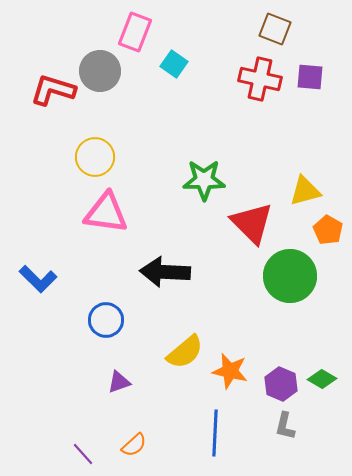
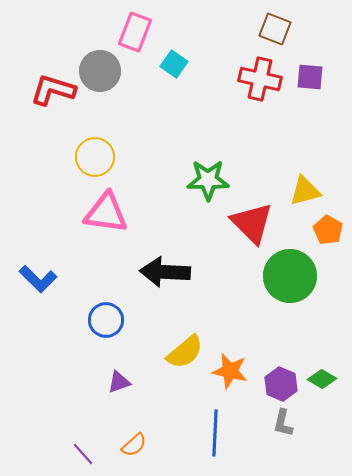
green star: moved 4 px right
gray L-shape: moved 2 px left, 3 px up
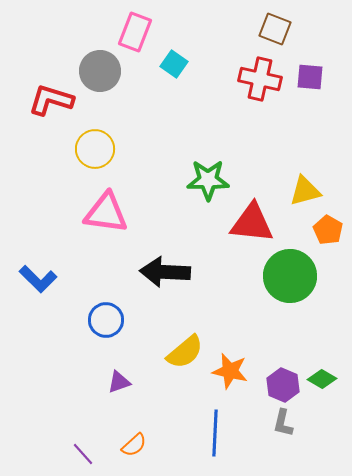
red L-shape: moved 2 px left, 10 px down
yellow circle: moved 8 px up
red triangle: rotated 39 degrees counterclockwise
purple hexagon: moved 2 px right, 1 px down
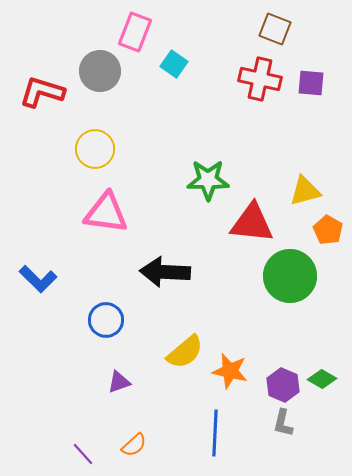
purple square: moved 1 px right, 6 px down
red L-shape: moved 9 px left, 8 px up
